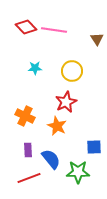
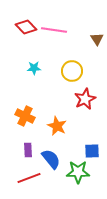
cyan star: moved 1 px left
red star: moved 19 px right, 3 px up
blue square: moved 2 px left, 4 px down
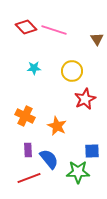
pink line: rotated 10 degrees clockwise
blue semicircle: moved 2 px left
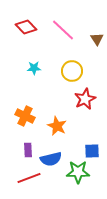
pink line: moved 9 px right; rotated 25 degrees clockwise
blue semicircle: moved 2 px right; rotated 115 degrees clockwise
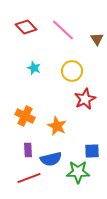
cyan star: rotated 24 degrees clockwise
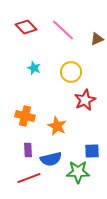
brown triangle: rotated 40 degrees clockwise
yellow circle: moved 1 px left, 1 px down
red star: moved 1 px down
orange cross: rotated 12 degrees counterclockwise
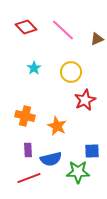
cyan star: rotated 16 degrees clockwise
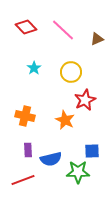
orange star: moved 8 px right, 6 px up
red line: moved 6 px left, 2 px down
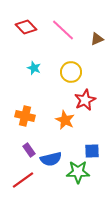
cyan star: rotated 16 degrees counterclockwise
purple rectangle: moved 1 px right; rotated 32 degrees counterclockwise
red line: rotated 15 degrees counterclockwise
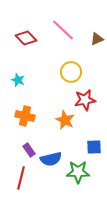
red diamond: moved 11 px down
cyan star: moved 16 px left, 12 px down
red star: rotated 15 degrees clockwise
blue square: moved 2 px right, 4 px up
red line: moved 2 px left, 2 px up; rotated 40 degrees counterclockwise
